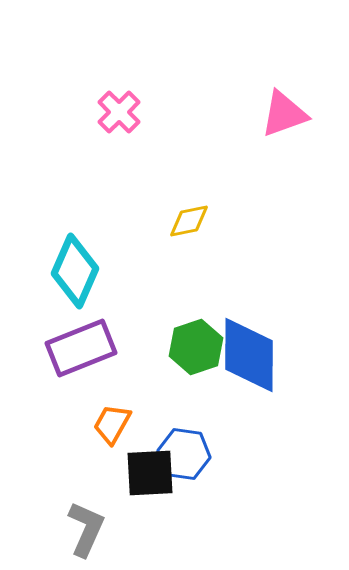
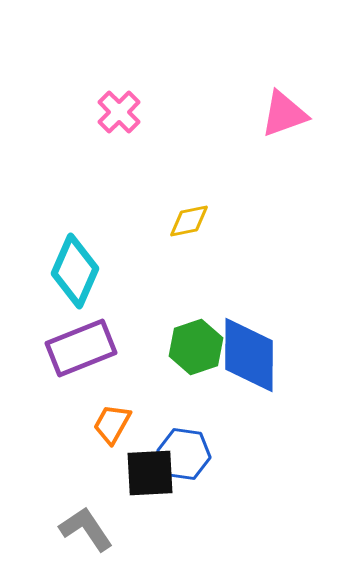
gray L-shape: rotated 58 degrees counterclockwise
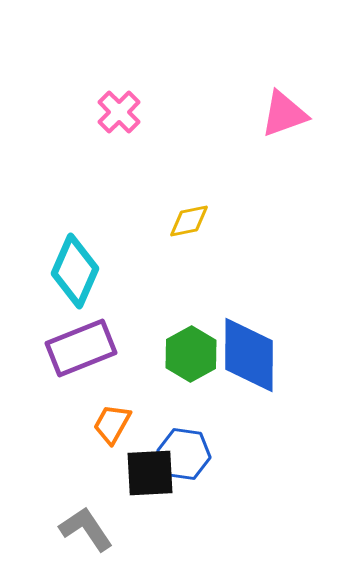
green hexagon: moved 5 px left, 7 px down; rotated 10 degrees counterclockwise
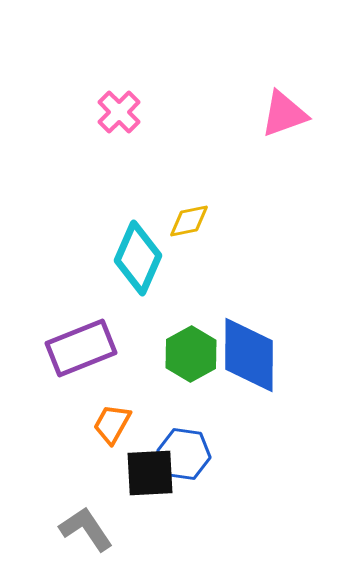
cyan diamond: moved 63 px right, 13 px up
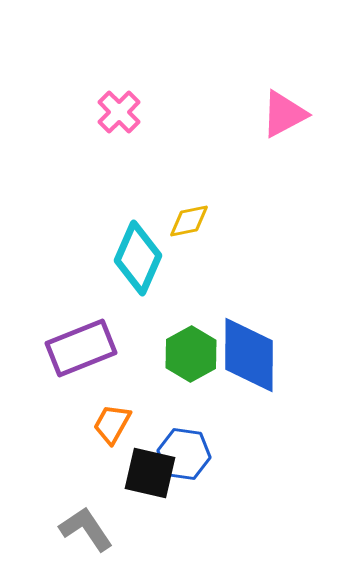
pink triangle: rotated 8 degrees counterclockwise
black square: rotated 16 degrees clockwise
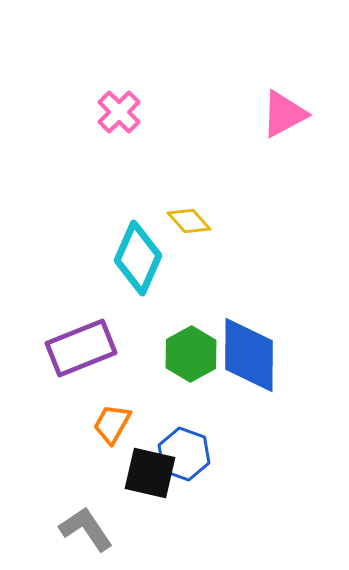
yellow diamond: rotated 60 degrees clockwise
blue hexagon: rotated 12 degrees clockwise
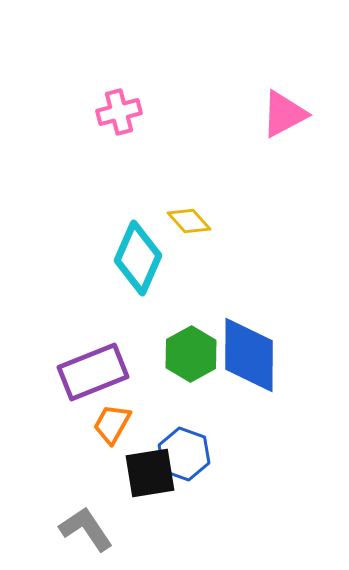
pink cross: rotated 30 degrees clockwise
purple rectangle: moved 12 px right, 24 px down
black square: rotated 22 degrees counterclockwise
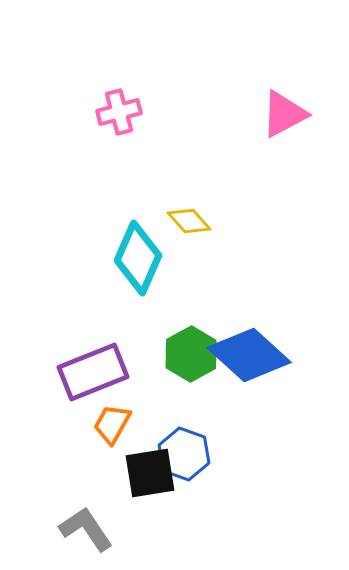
blue diamond: rotated 48 degrees counterclockwise
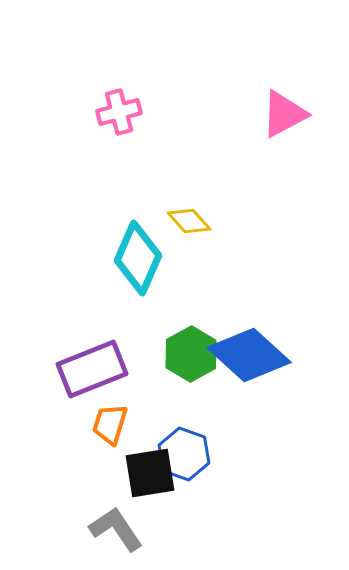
purple rectangle: moved 1 px left, 3 px up
orange trapezoid: moved 2 px left; rotated 12 degrees counterclockwise
gray L-shape: moved 30 px right
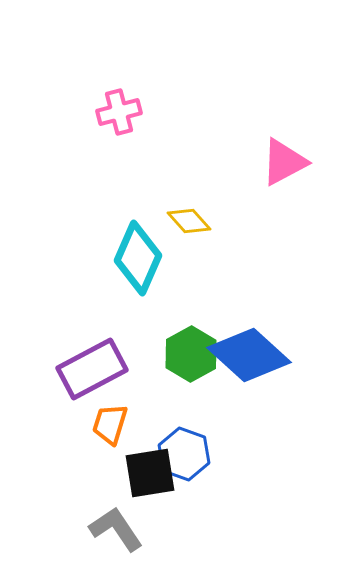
pink triangle: moved 48 px down
purple rectangle: rotated 6 degrees counterclockwise
